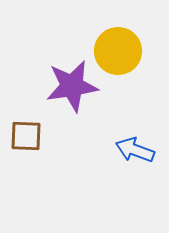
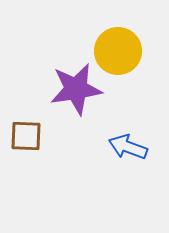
purple star: moved 4 px right, 3 px down
blue arrow: moved 7 px left, 3 px up
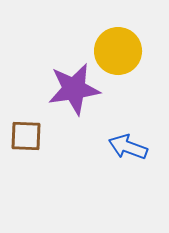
purple star: moved 2 px left
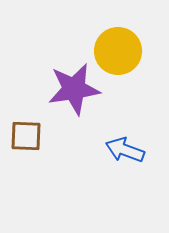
blue arrow: moved 3 px left, 3 px down
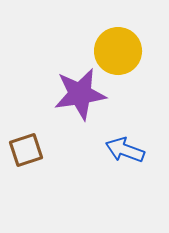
purple star: moved 6 px right, 5 px down
brown square: moved 14 px down; rotated 20 degrees counterclockwise
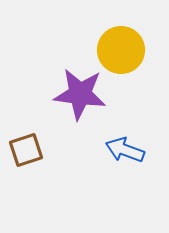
yellow circle: moved 3 px right, 1 px up
purple star: rotated 16 degrees clockwise
